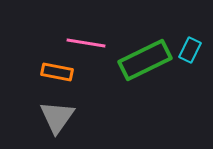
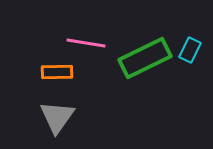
green rectangle: moved 2 px up
orange rectangle: rotated 12 degrees counterclockwise
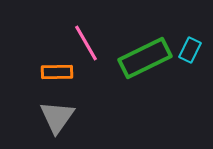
pink line: rotated 51 degrees clockwise
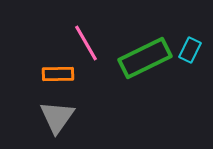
orange rectangle: moved 1 px right, 2 px down
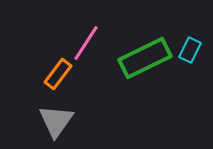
pink line: rotated 63 degrees clockwise
orange rectangle: rotated 52 degrees counterclockwise
gray triangle: moved 1 px left, 4 px down
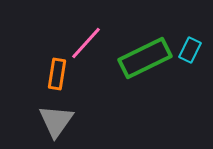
pink line: rotated 9 degrees clockwise
orange rectangle: moved 1 px left; rotated 28 degrees counterclockwise
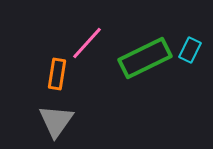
pink line: moved 1 px right
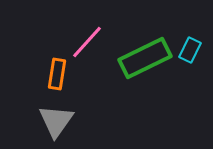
pink line: moved 1 px up
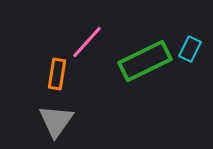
cyan rectangle: moved 1 px up
green rectangle: moved 3 px down
